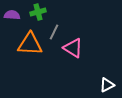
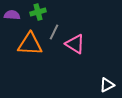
pink triangle: moved 2 px right, 4 px up
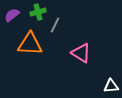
purple semicircle: rotated 42 degrees counterclockwise
gray line: moved 1 px right, 7 px up
pink triangle: moved 6 px right, 9 px down
white triangle: moved 4 px right, 1 px down; rotated 21 degrees clockwise
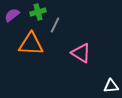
orange triangle: moved 1 px right
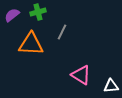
gray line: moved 7 px right, 7 px down
pink triangle: moved 22 px down
